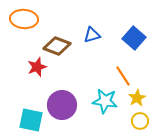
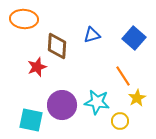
brown diamond: rotated 72 degrees clockwise
cyan star: moved 8 px left, 1 px down
yellow circle: moved 20 px left
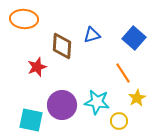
brown diamond: moved 5 px right
orange line: moved 3 px up
yellow circle: moved 1 px left
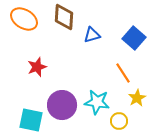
orange ellipse: rotated 28 degrees clockwise
brown diamond: moved 2 px right, 29 px up
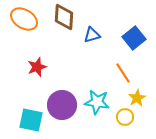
blue square: rotated 10 degrees clockwise
yellow circle: moved 6 px right, 4 px up
